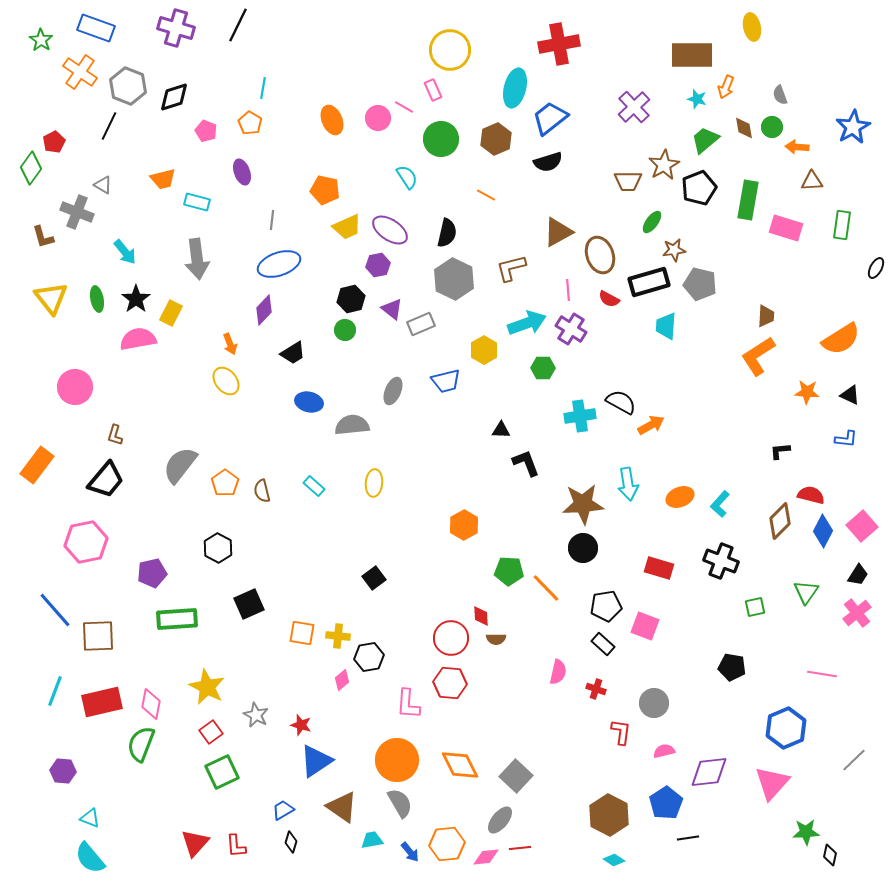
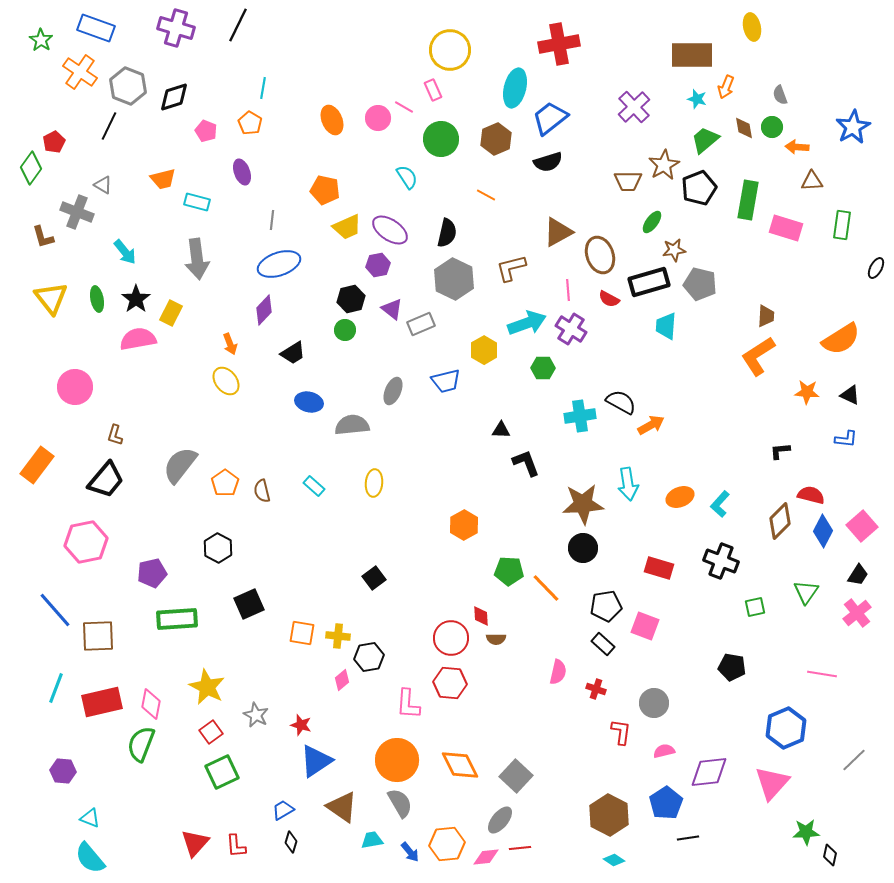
cyan line at (55, 691): moved 1 px right, 3 px up
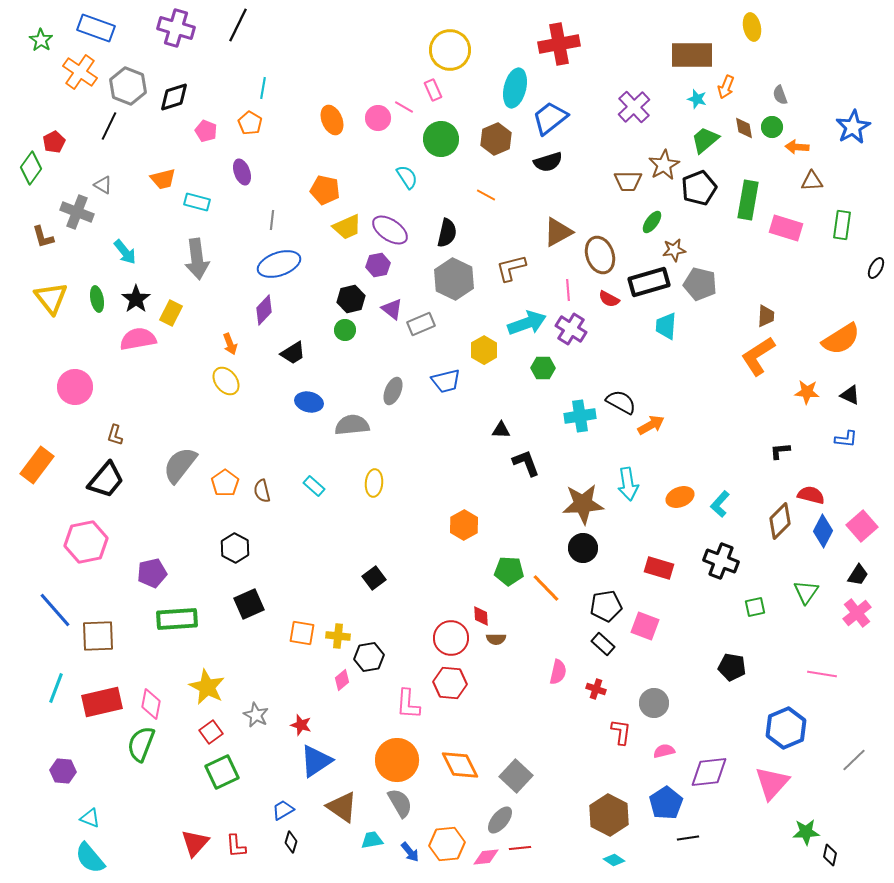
black hexagon at (218, 548): moved 17 px right
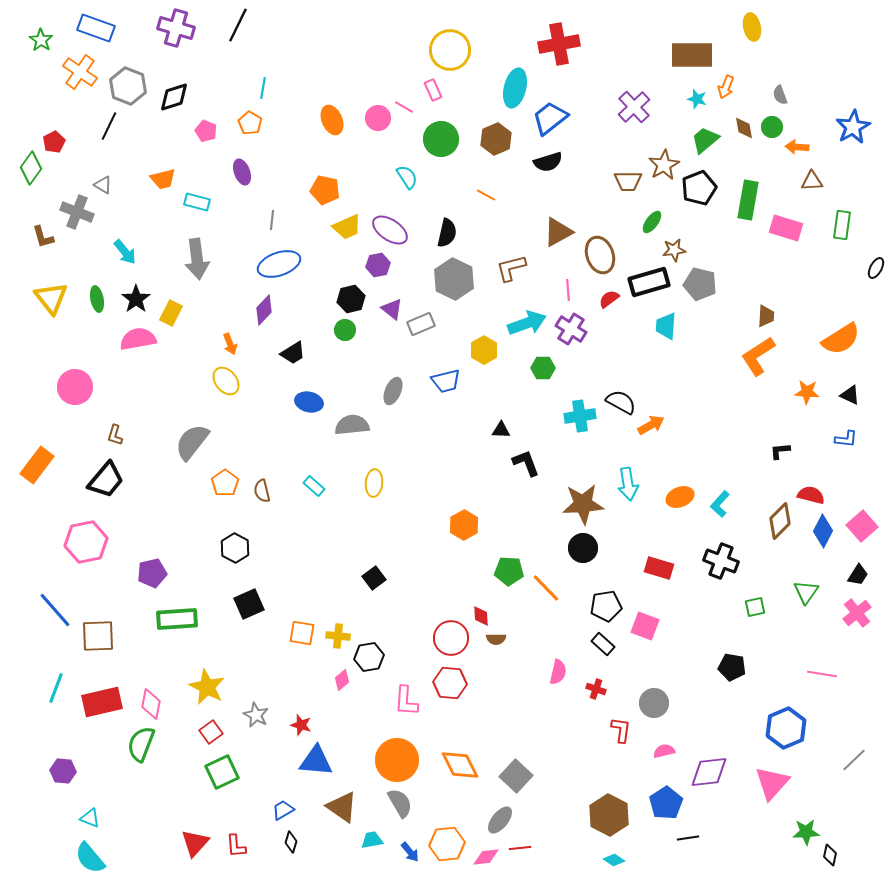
red semicircle at (609, 299): rotated 115 degrees clockwise
gray semicircle at (180, 465): moved 12 px right, 23 px up
pink L-shape at (408, 704): moved 2 px left, 3 px up
red L-shape at (621, 732): moved 2 px up
blue triangle at (316, 761): rotated 39 degrees clockwise
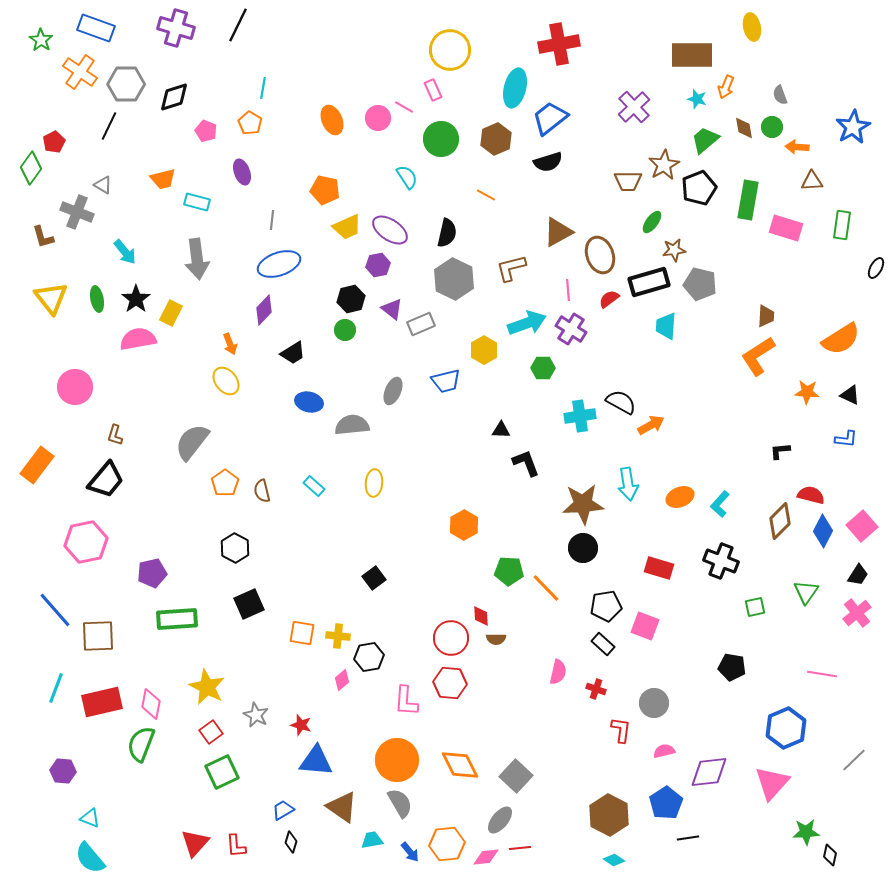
gray hexagon at (128, 86): moved 2 px left, 2 px up; rotated 21 degrees counterclockwise
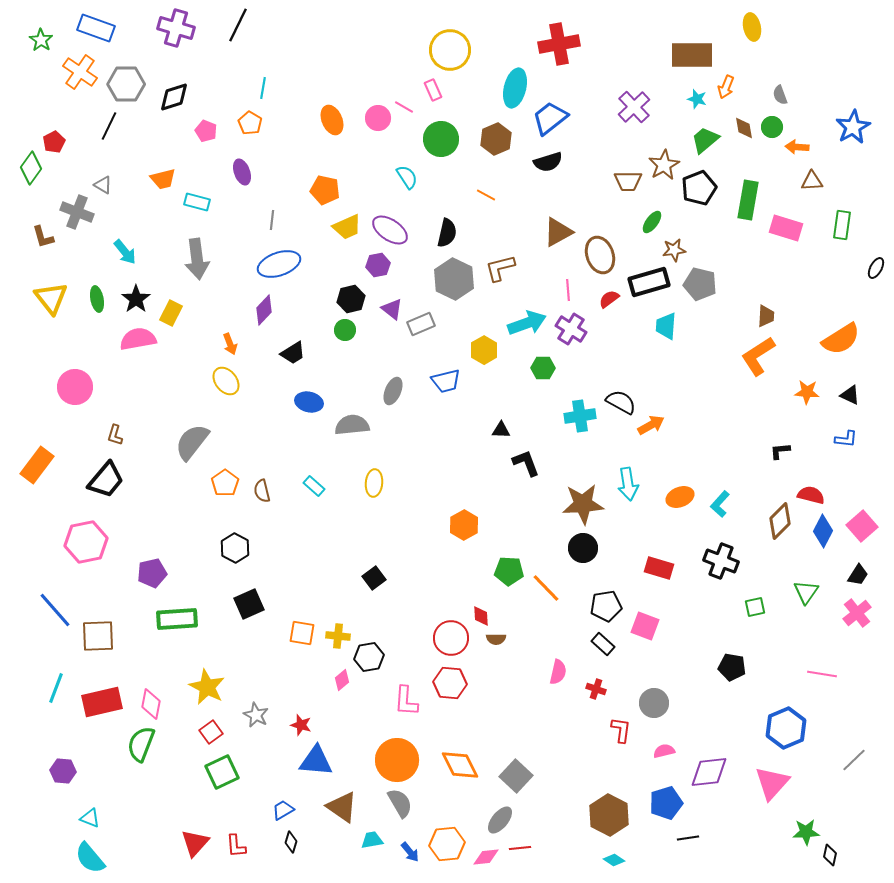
brown L-shape at (511, 268): moved 11 px left
blue pentagon at (666, 803): rotated 16 degrees clockwise
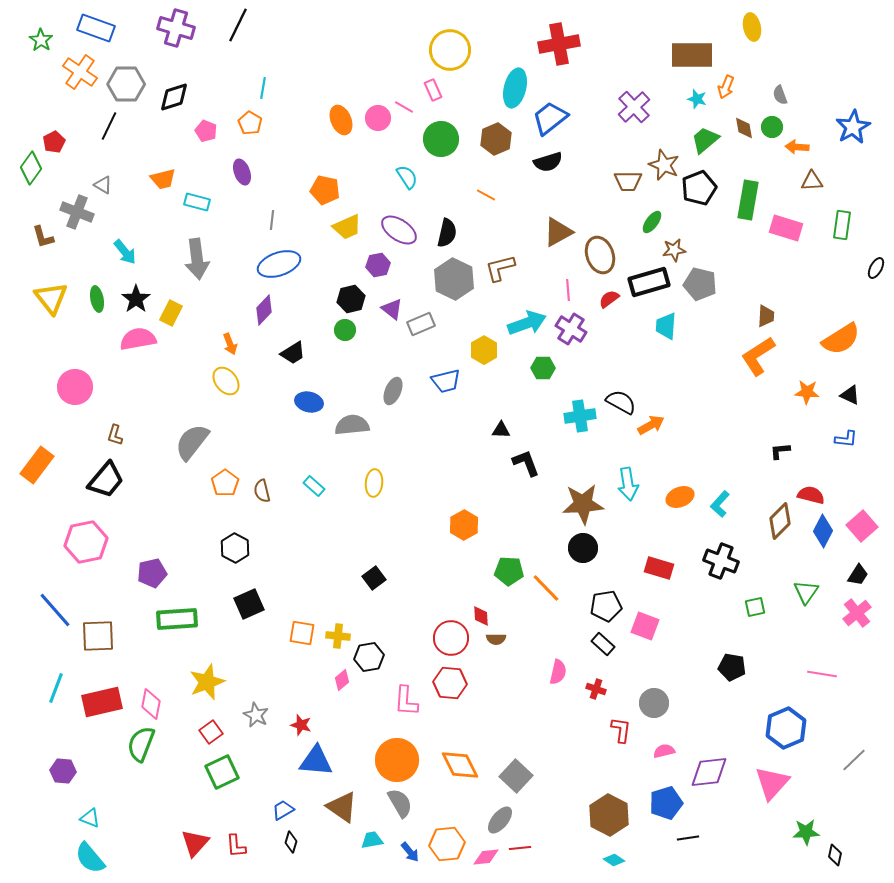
orange ellipse at (332, 120): moved 9 px right
brown star at (664, 165): rotated 20 degrees counterclockwise
purple ellipse at (390, 230): moved 9 px right
yellow star at (207, 687): moved 5 px up; rotated 24 degrees clockwise
black diamond at (830, 855): moved 5 px right
